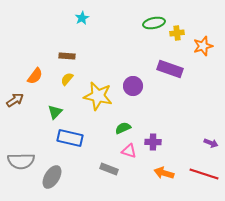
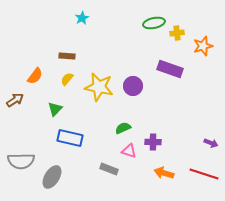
yellow star: moved 1 px right, 9 px up
green triangle: moved 3 px up
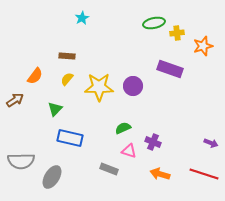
yellow star: rotated 12 degrees counterclockwise
purple cross: rotated 21 degrees clockwise
orange arrow: moved 4 px left, 1 px down
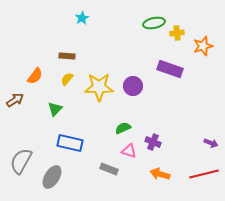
blue rectangle: moved 5 px down
gray semicircle: rotated 120 degrees clockwise
red line: rotated 32 degrees counterclockwise
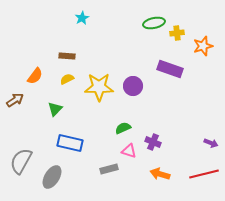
yellow semicircle: rotated 24 degrees clockwise
gray rectangle: rotated 36 degrees counterclockwise
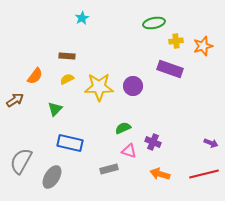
yellow cross: moved 1 px left, 8 px down
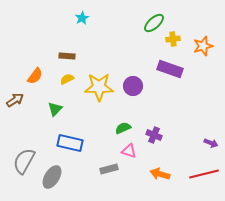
green ellipse: rotated 30 degrees counterclockwise
yellow cross: moved 3 px left, 2 px up
purple cross: moved 1 px right, 7 px up
gray semicircle: moved 3 px right
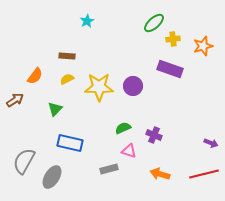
cyan star: moved 5 px right, 3 px down
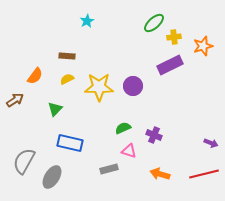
yellow cross: moved 1 px right, 2 px up
purple rectangle: moved 4 px up; rotated 45 degrees counterclockwise
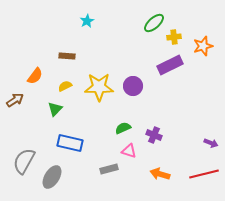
yellow semicircle: moved 2 px left, 7 px down
